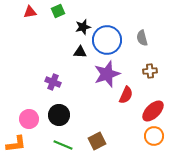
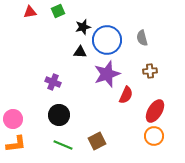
red ellipse: moved 2 px right; rotated 15 degrees counterclockwise
pink circle: moved 16 px left
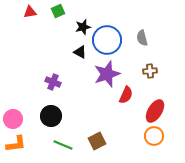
black triangle: rotated 24 degrees clockwise
black circle: moved 8 px left, 1 px down
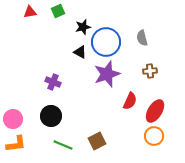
blue circle: moved 1 px left, 2 px down
red semicircle: moved 4 px right, 6 px down
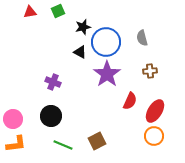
purple star: rotated 16 degrees counterclockwise
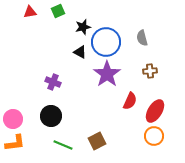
orange L-shape: moved 1 px left, 1 px up
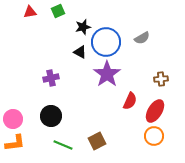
gray semicircle: rotated 105 degrees counterclockwise
brown cross: moved 11 px right, 8 px down
purple cross: moved 2 px left, 4 px up; rotated 35 degrees counterclockwise
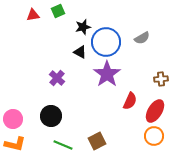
red triangle: moved 3 px right, 3 px down
purple cross: moved 6 px right; rotated 35 degrees counterclockwise
orange L-shape: moved 1 px down; rotated 20 degrees clockwise
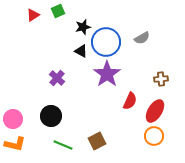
red triangle: rotated 24 degrees counterclockwise
black triangle: moved 1 px right, 1 px up
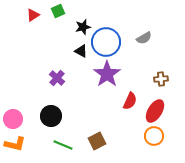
gray semicircle: moved 2 px right
